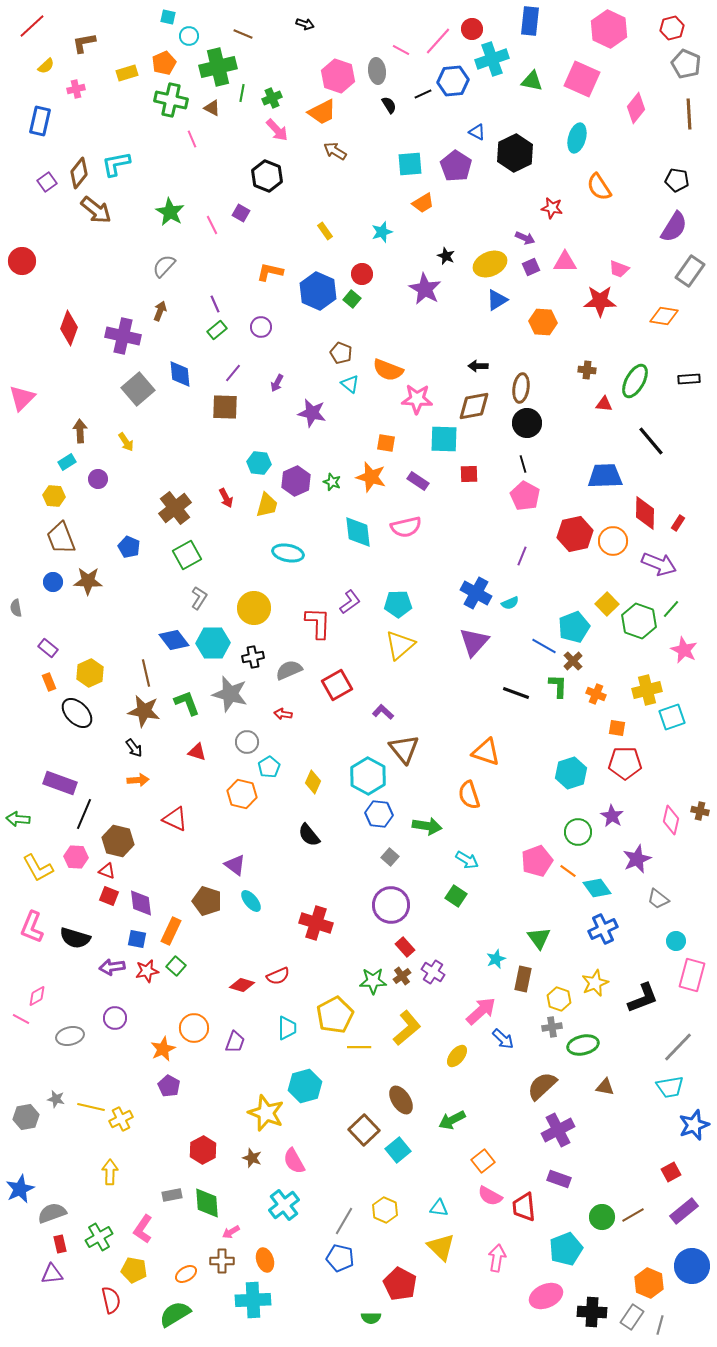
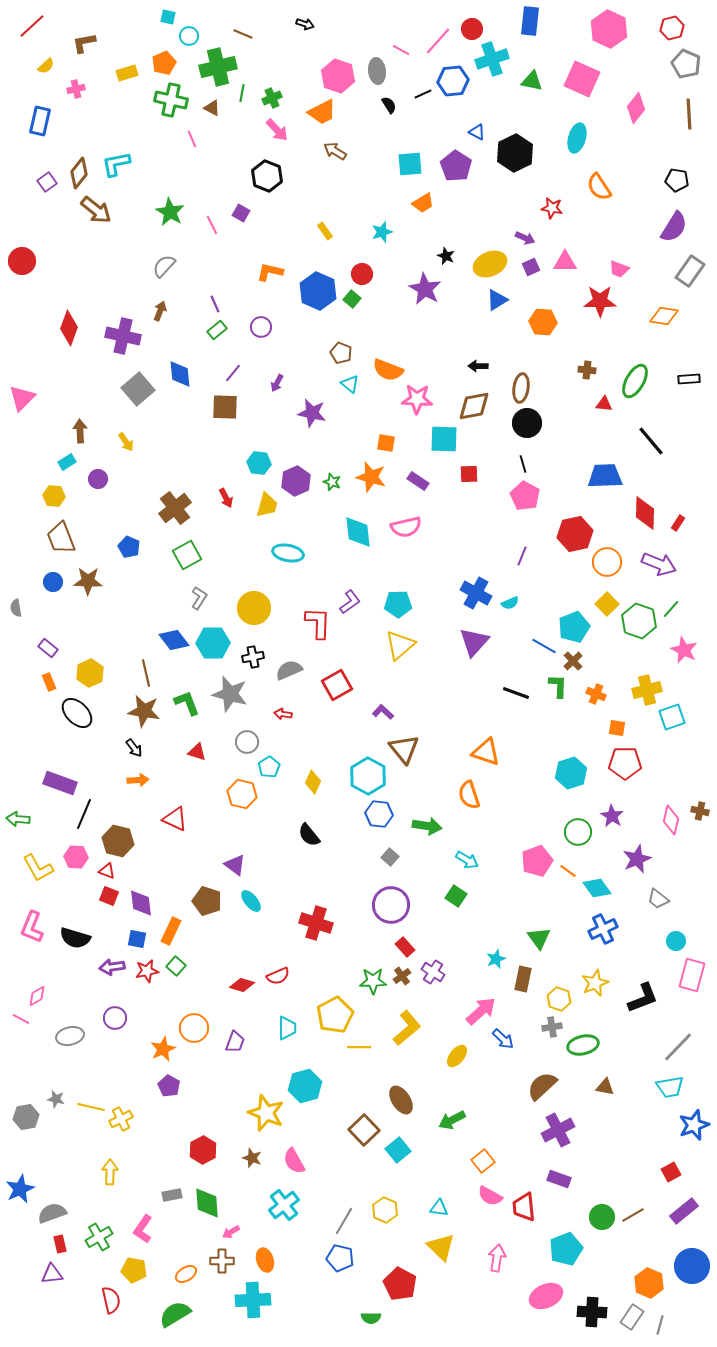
orange circle at (613, 541): moved 6 px left, 21 px down
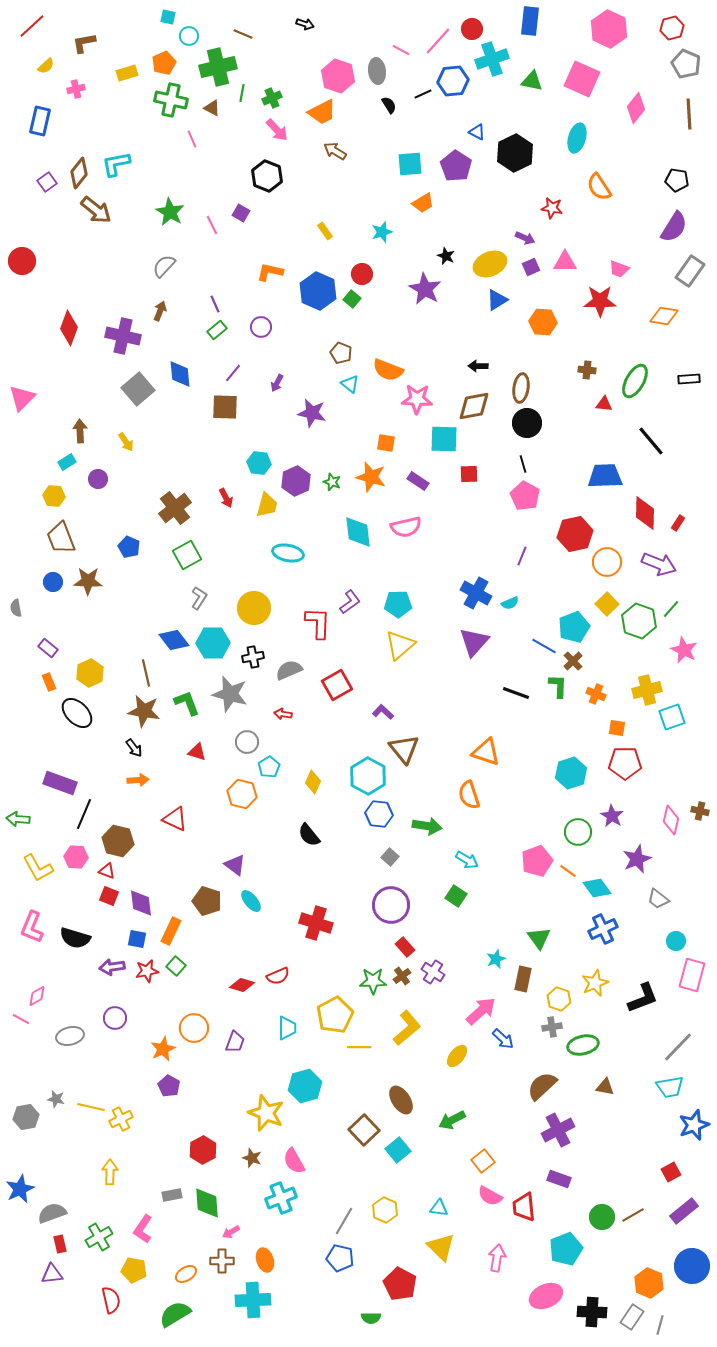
cyan cross at (284, 1205): moved 3 px left, 7 px up; rotated 16 degrees clockwise
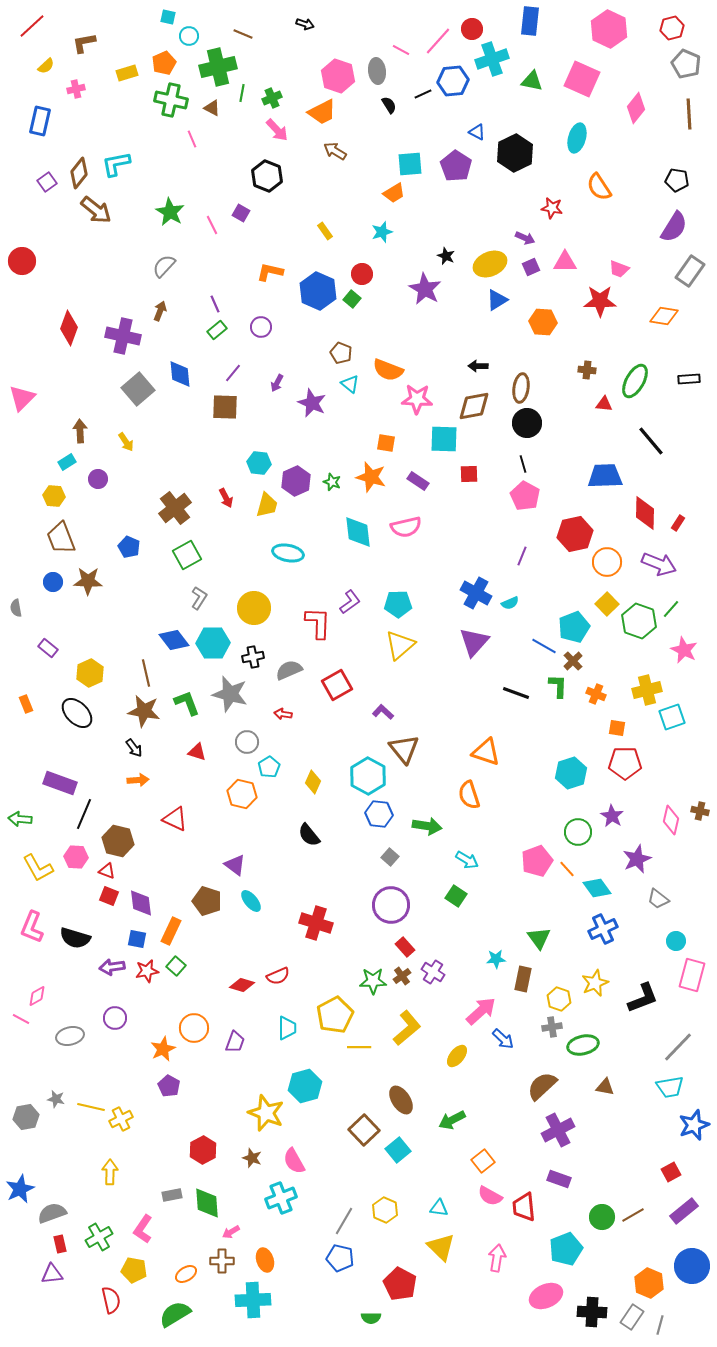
orange trapezoid at (423, 203): moved 29 px left, 10 px up
purple star at (312, 413): moved 10 px up; rotated 12 degrees clockwise
orange rectangle at (49, 682): moved 23 px left, 22 px down
green arrow at (18, 819): moved 2 px right
orange line at (568, 871): moved 1 px left, 2 px up; rotated 12 degrees clockwise
cyan star at (496, 959): rotated 18 degrees clockwise
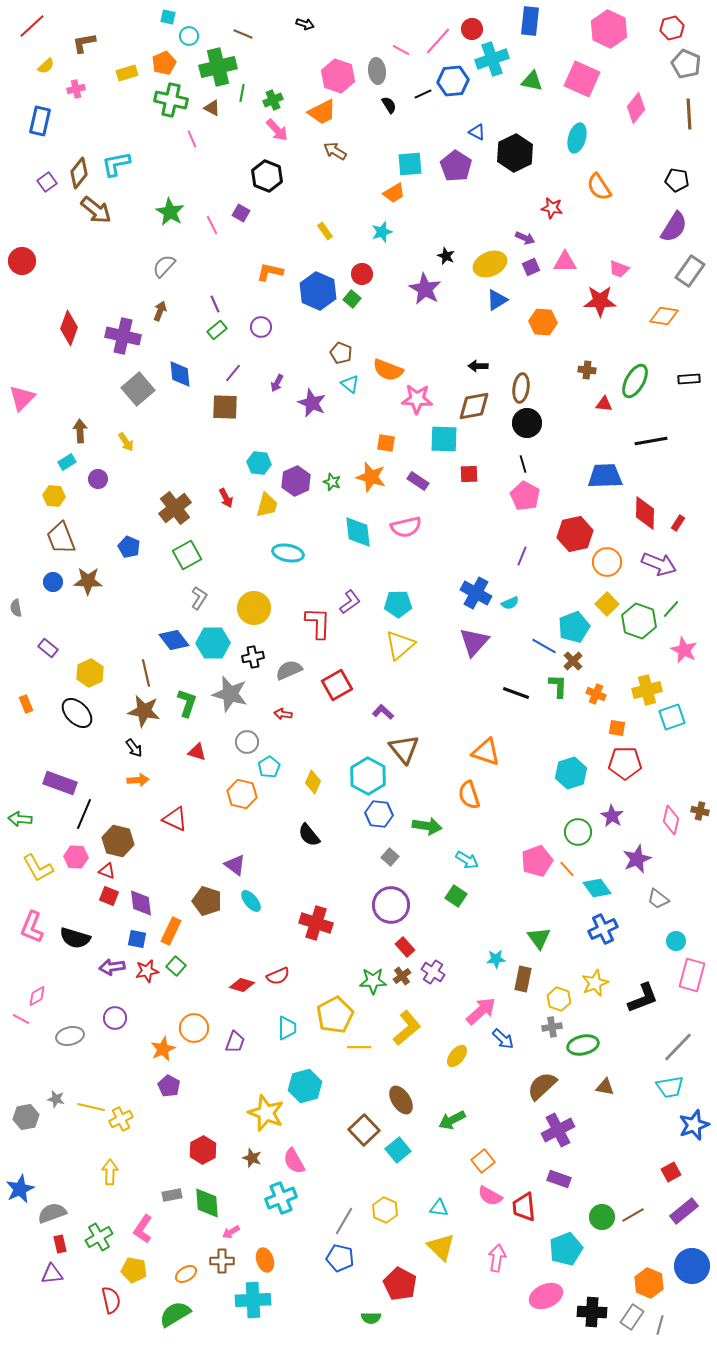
green cross at (272, 98): moved 1 px right, 2 px down
black line at (651, 441): rotated 60 degrees counterclockwise
green L-shape at (187, 703): rotated 40 degrees clockwise
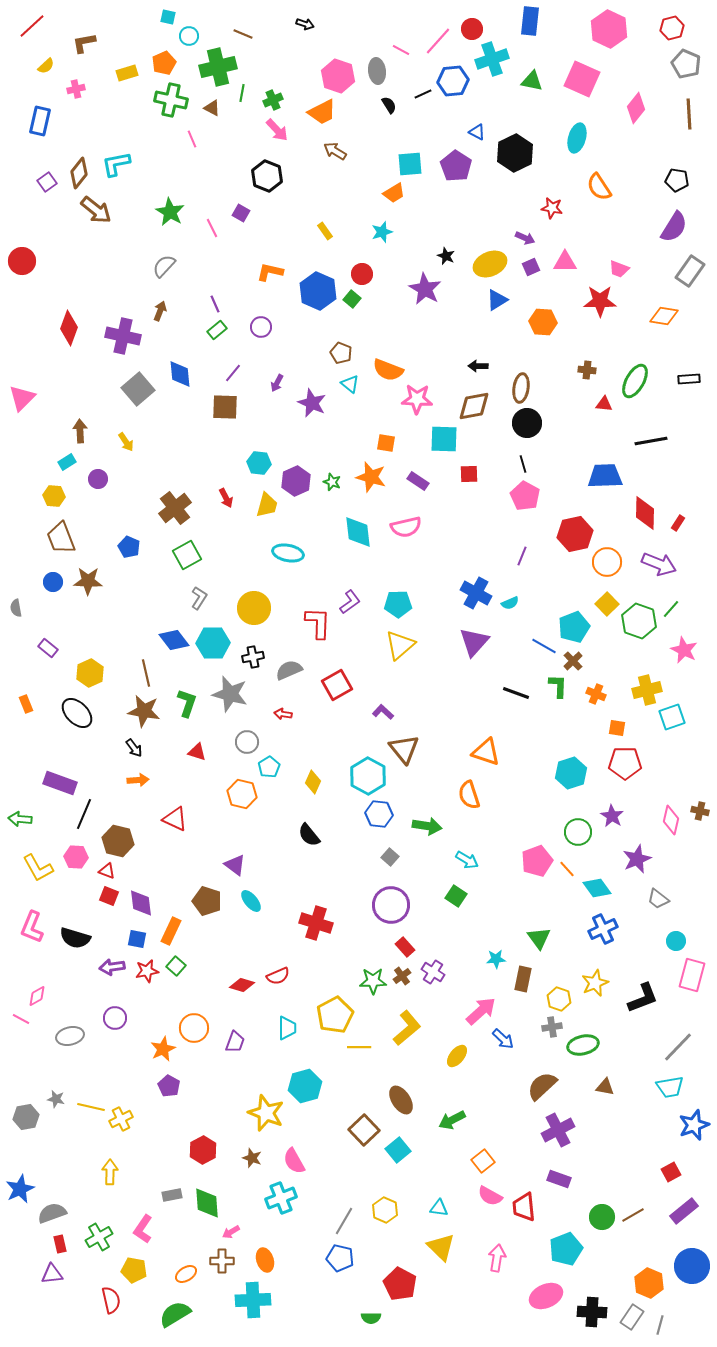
pink line at (212, 225): moved 3 px down
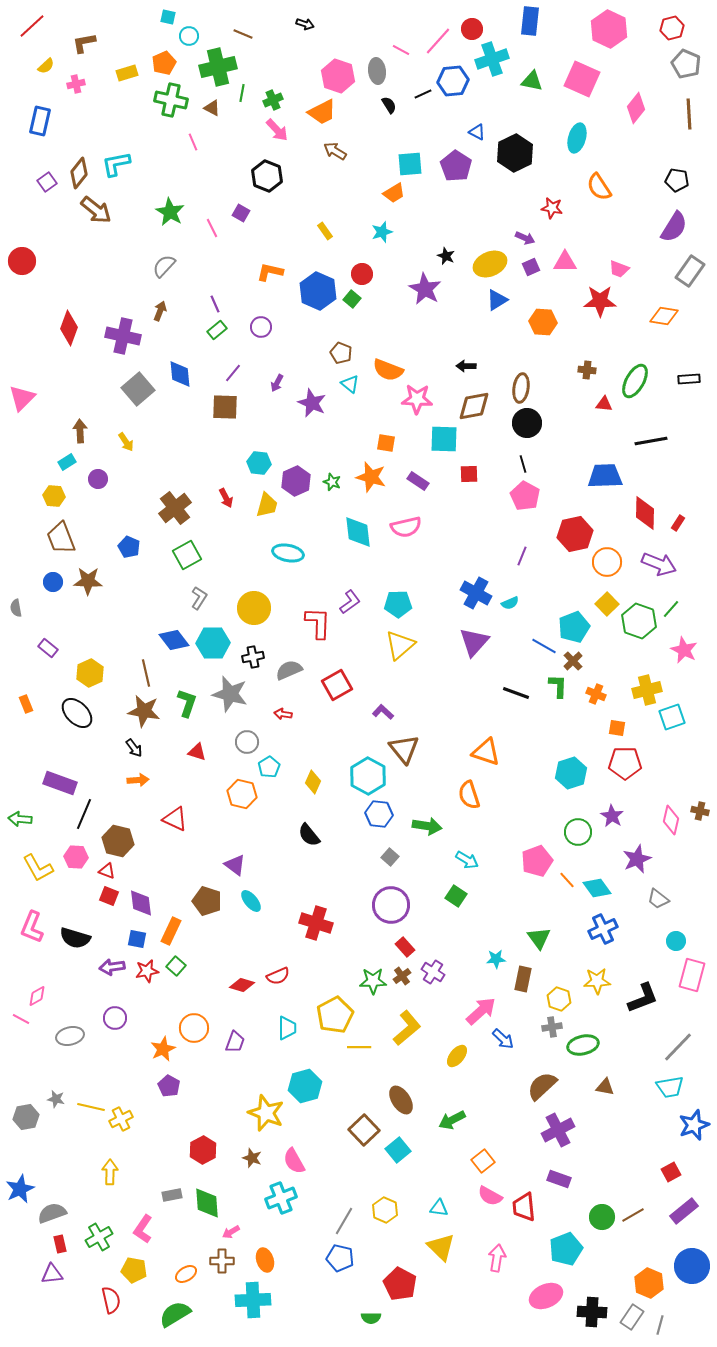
pink cross at (76, 89): moved 5 px up
pink line at (192, 139): moved 1 px right, 3 px down
black arrow at (478, 366): moved 12 px left
orange line at (567, 869): moved 11 px down
yellow star at (595, 983): moved 2 px right, 2 px up; rotated 20 degrees clockwise
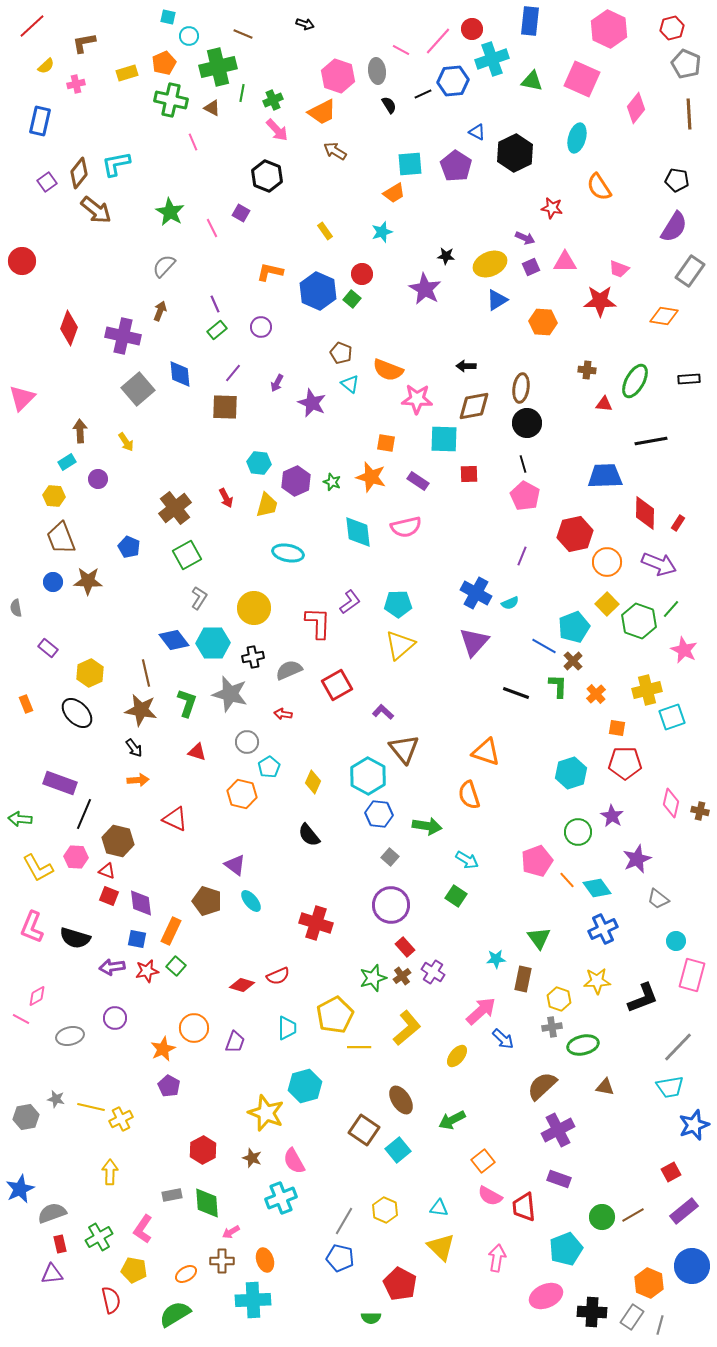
black star at (446, 256): rotated 18 degrees counterclockwise
orange cross at (596, 694): rotated 24 degrees clockwise
brown star at (144, 711): moved 3 px left, 1 px up
pink diamond at (671, 820): moved 17 px up
green star at (373, 981): moved 3 px up; rotated 16 degrees counterclockwise
brown square at (364, 1130): rotated 12 degrees counterclockwise
